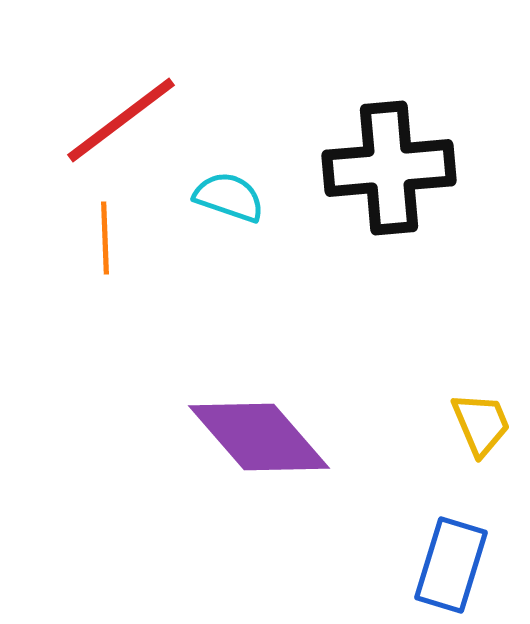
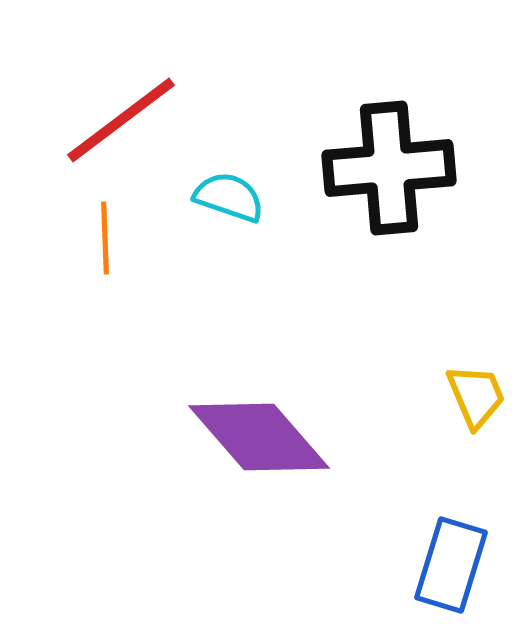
yellow trapezoid: moved 5 px left, 28 px up
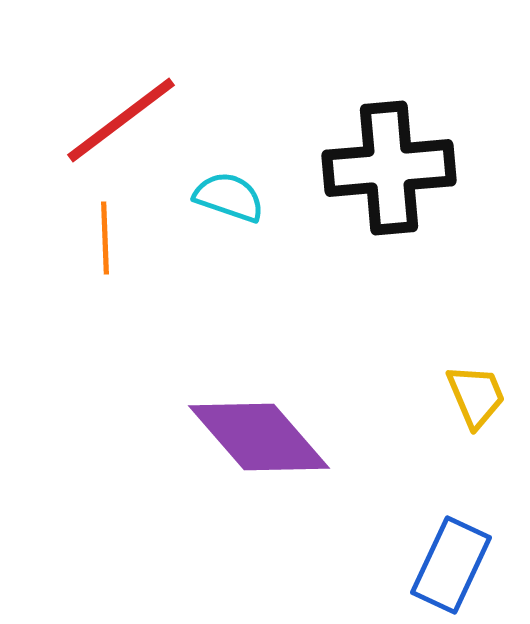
blue rectangle: rotated 8 degrees clockwise
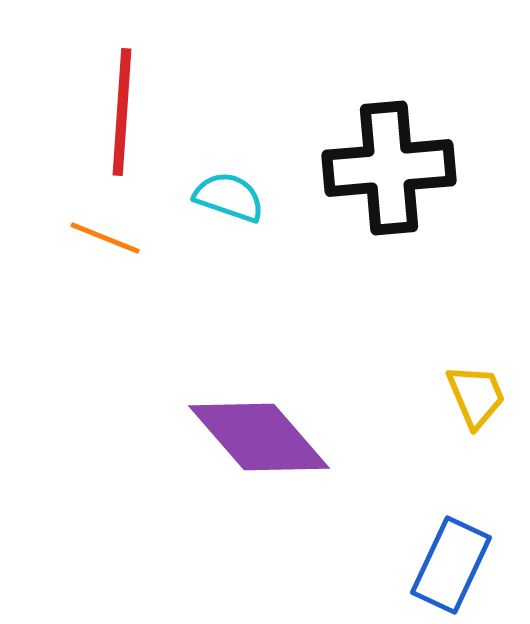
red line: moved 1 px right, 8 px up; rotated 49 degrees counterclockwise
orange line: rotated 66 degrees counterclockwise
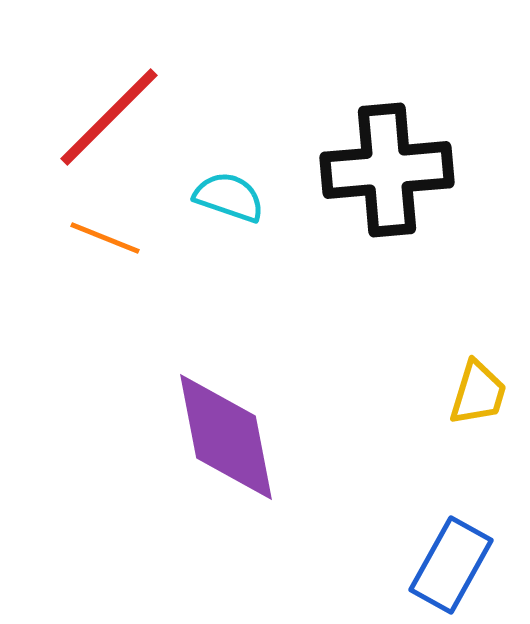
red line: moved 13 px left, 5 px down; rotated 41 degrees clockwise
black cross: moved 2 px left, 2 px down
yellow trapezoid: moved 2 px right, 3 px up; rotated 40 degrees clockwise
purple diamond: moved 33 px left; rotated 30 degrees clockwise
blue rectangle: rotated 4 degrees clockwise
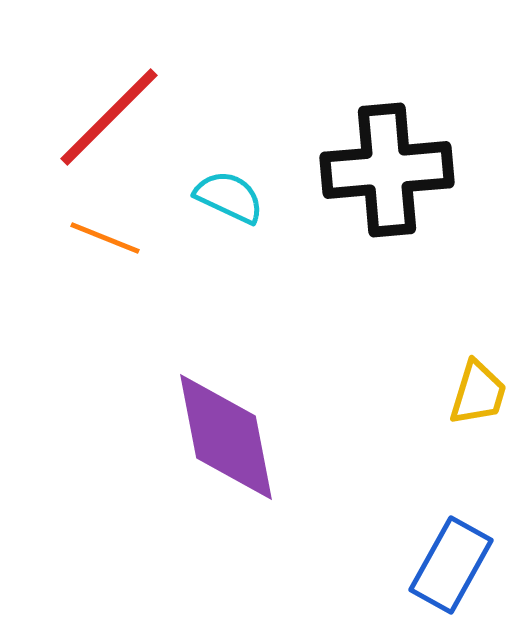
cyan semicircle: rotated 6 degrees clockwise
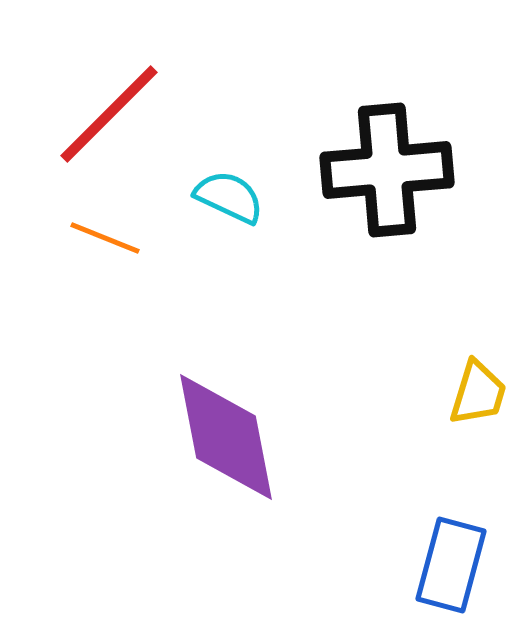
red line: moved 3 px up
blue rectangle: rotated 14 degrees counterclockwise
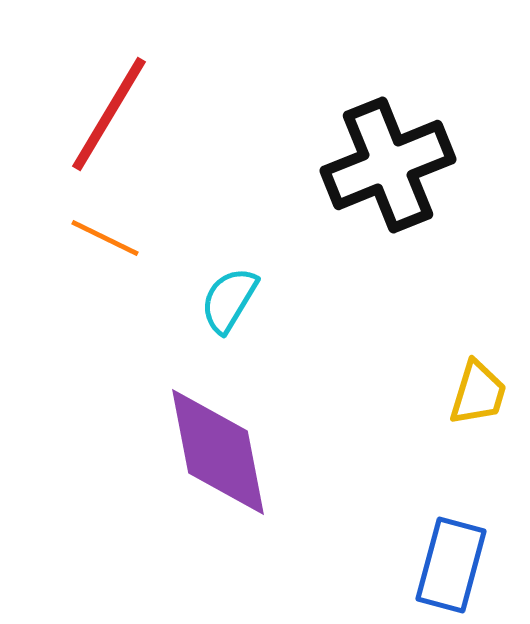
red line: rotated 14 degrees counterclockwise
black cross: moved 1 px right, 5 px up; rotated 17 degrees counterclockwise
cyan semicircle: moved 103 px down; rotated 84 degrees counterclockwise
orange line: rotated 4 degrees clockwise
purple diamond: moved 8 px left, 15 px down
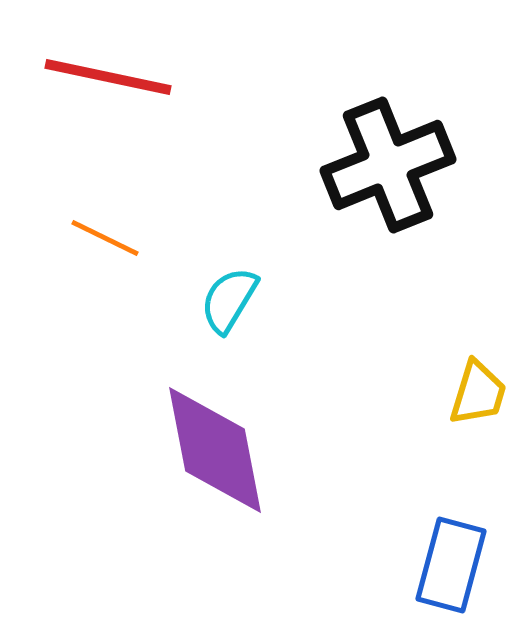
red line: moved 1 px left, 37 px up; rotated 71 degrees clockwise
purple diamond: moved 3 px left, 2 px up
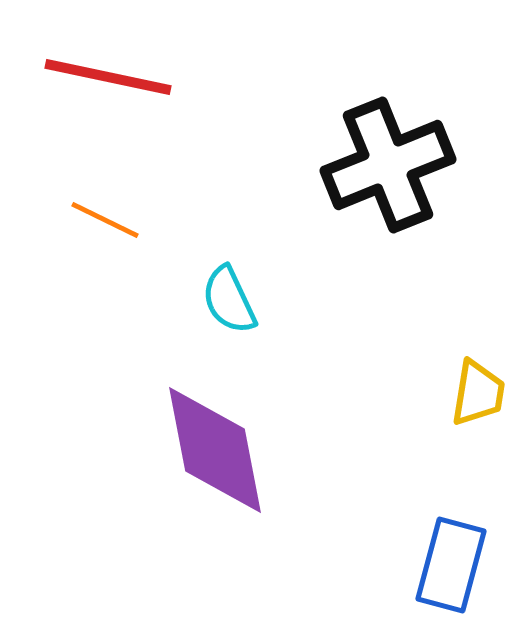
orange line: moved 18 px up
cyan semicircle: rotated 56 degrees counterclockwise
yellow trapezoid: rotated 8 degrees counterclockwise
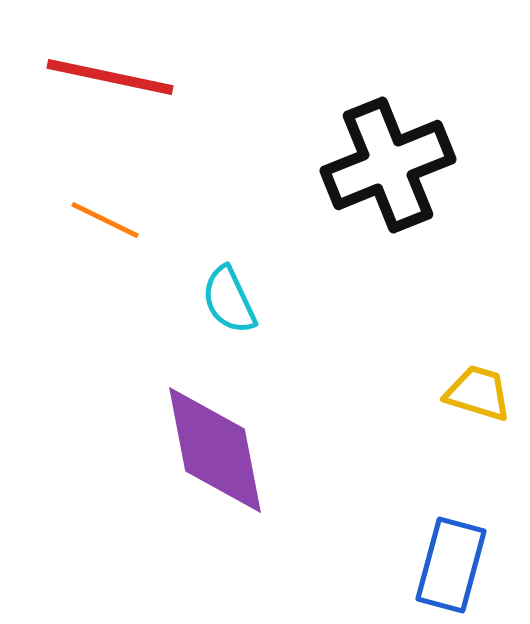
red line: moved 2 px right
yellow trapezoid: rotated 82 degrees counterclockwise
